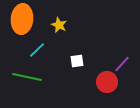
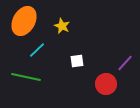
orange ellipse: moved 2 px right, 2 px down; rotated 24 degrees clockwise
yellow star: moved 3 px right, 1 px down
purple line: moved 3 px right, 1 px up
green line: moved 1 px left
red circle: moved 1 px left, 2 px down
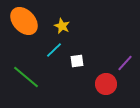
orange ellipse: rotated 72 degrees counterclockwise
cyan line: moved 17 px right
green line: rotated 28 degrees clockwise
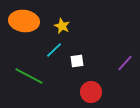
orange ellipse: rotated 40 degrees counterclockwise
green line: moved 3 px right, 1 px up; rotated 12 degrees counterclockwise
red circle: moved 15 px left, 8 px down
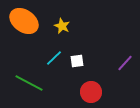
orange ellipse: rotated 28 degrees clockwise
cyan line: moved 8 px down
green line: moved 7 px down
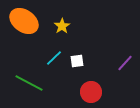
yellow star: rotated 14 degrees clockwise
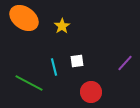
orange ellipse: moved 3 px up
cyan line: moved 9 px down; rotated 60 degrees counterclockwise
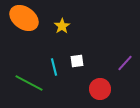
red circle: moved 9 px right, 3 px up
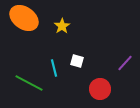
white square: rotated 24 degrees clockwise
cyan line: moved 1 px down
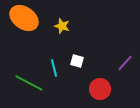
yellow star: rotated 21 degrees counterclockwise
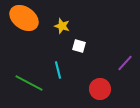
white square: moved 2 px right, 15 px up
cyan line: moved 4 px right, 2 px down
